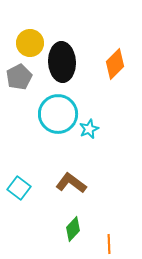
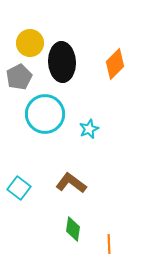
cyan circle: moved 13 px left
green diamond: rotated 35 degrees counterclockwise
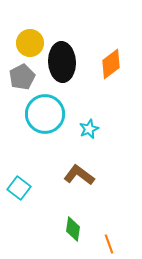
orange diamond: moved 4 px left; rotated 8 degrees clockwise
gray pentagon: moved 3 px right
brown L-shape: moved 8 px right, 8 px up
orange line: rotated 18 degrees counterclockwise
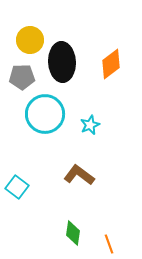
yellow circle: moved 3 px up
gray pentagon: rotated 25 degrees clockwise
cyan star: moved 1 px right, 4 px up
cyan square: moved 2 px left, 1 px up
green diamond: moved 4 px down
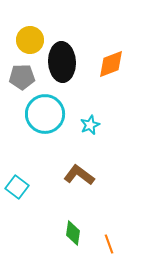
orange diamond: rotated 16 degrees clockwise
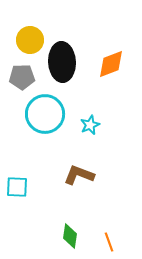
brown L-shape: rotated 16 degrees counterclockwise
cyan square: rotated 35 degrees counterclockwise
green diamond: moved 3 px left, 3 px down
orange line: moved 2 px up
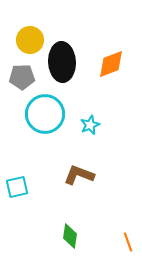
cyan square: rotated 15 degrees counterclockwise
orange line: moved 19 px right
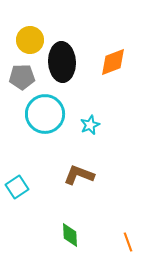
orange diamond: moved 2 px right, 2 px up
cyan square: rotated 20 degrees counterclockwise
green diamond: moved 1 px up; rotated 10 degrees counterclockwise
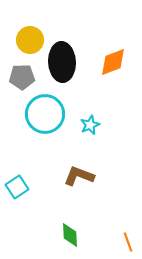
brown L-shape: moved 1 px down
